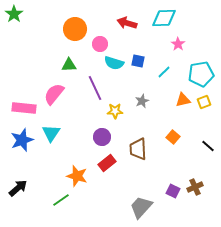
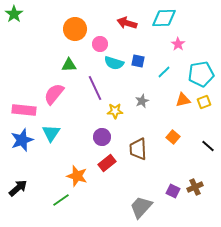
pink rectangle: moved 2 px down
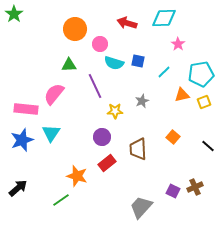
purple line: moved 2 px up
orange triangle: moved 1 px left, 5 px up
pink rectangle: moved 2 px right, 1 px up
